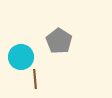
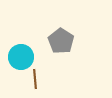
gray pentagon: moved 2 px right
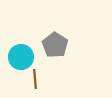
gray pentagon: moved 6 px left, 4 px down
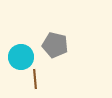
gray pentagon: rotated 20 degrees counterclockwise
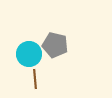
cyan circle: moved 8 px right, 3 px up
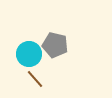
brown line: rotated 36 degrees counterclockwise
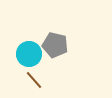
brown line: moved 1 px left, 1 px down
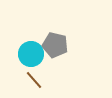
cyan circle: moved 2 px right
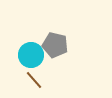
cyan circle: moved 1 px down
